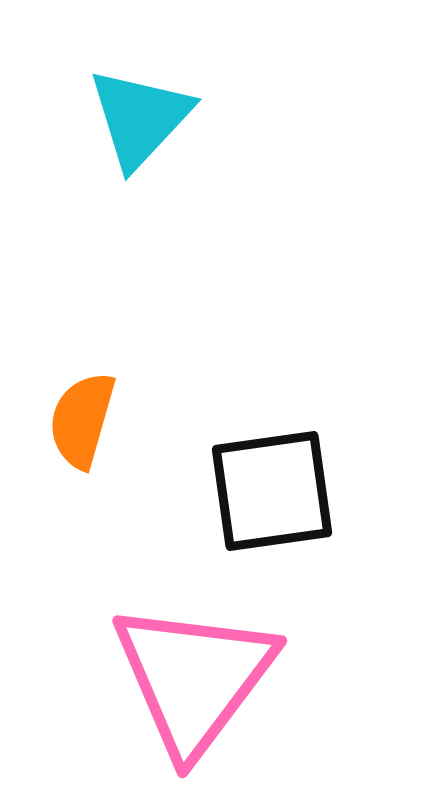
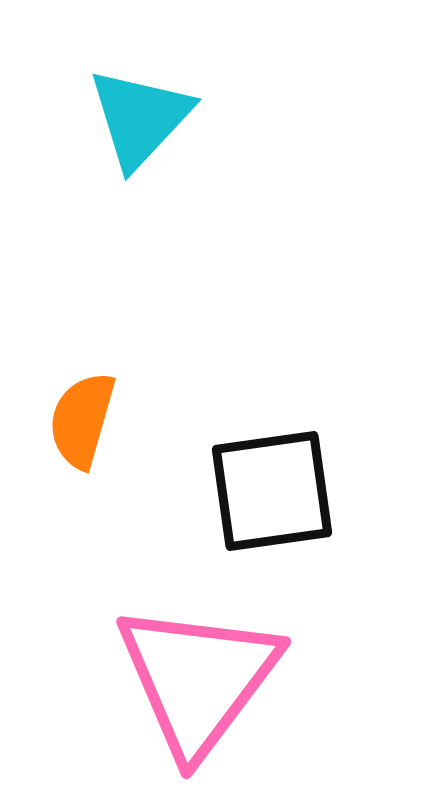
pink triangle: moved 4 px right, 1 px down
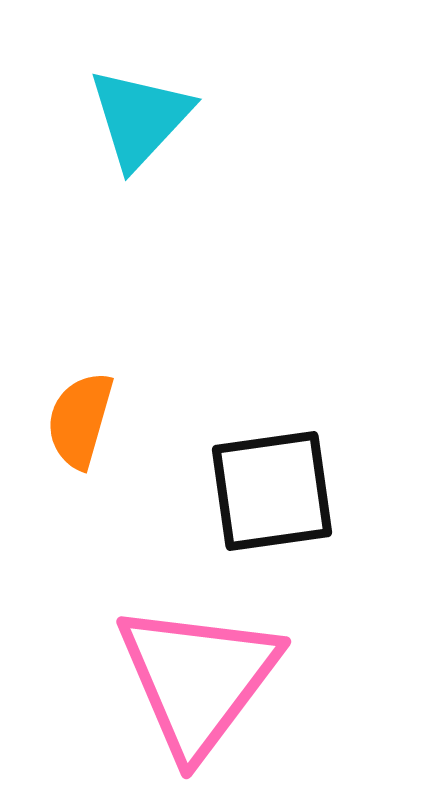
orange semicircle: moved 2 px left
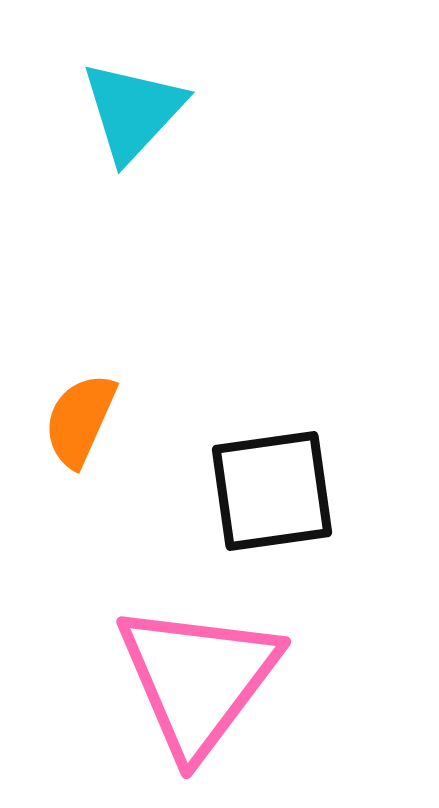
cyan triangle: moved 7 px left, 7 px up
orange semicircle: rotated 8 degrees clockwise
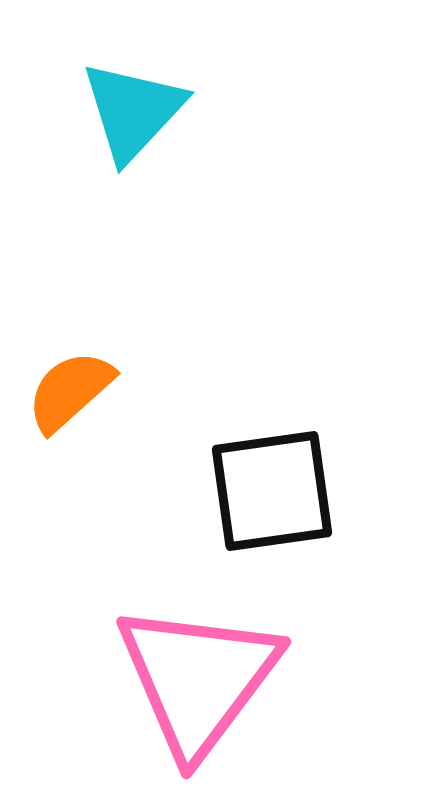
orange semicircle: moved 10 px left, 29 px up; rotated 24 degrees clockwise
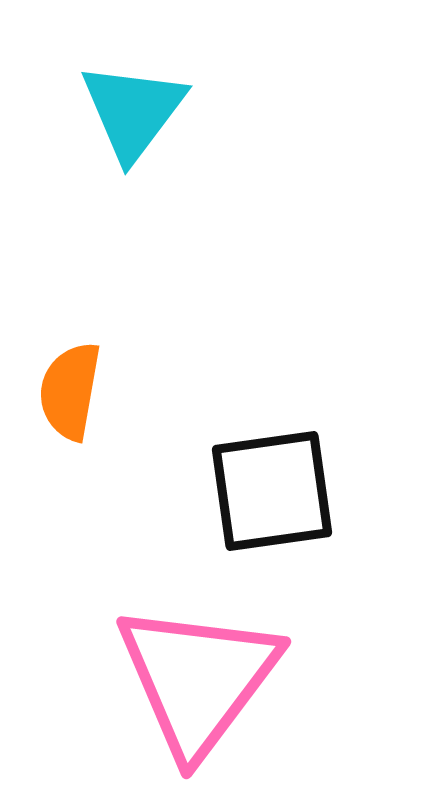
cyan triangle: rotated 6 degrees counterclockwise
orange semicircle: rotated 38 degrees counterclockwise
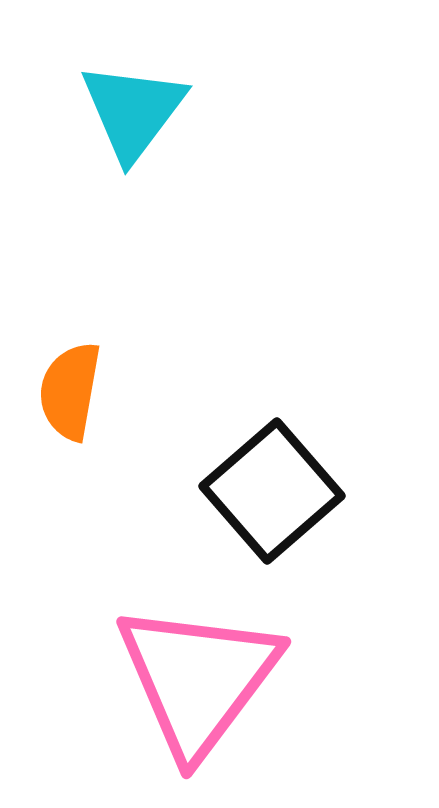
black square: rotated 33 degrees counterclockwise
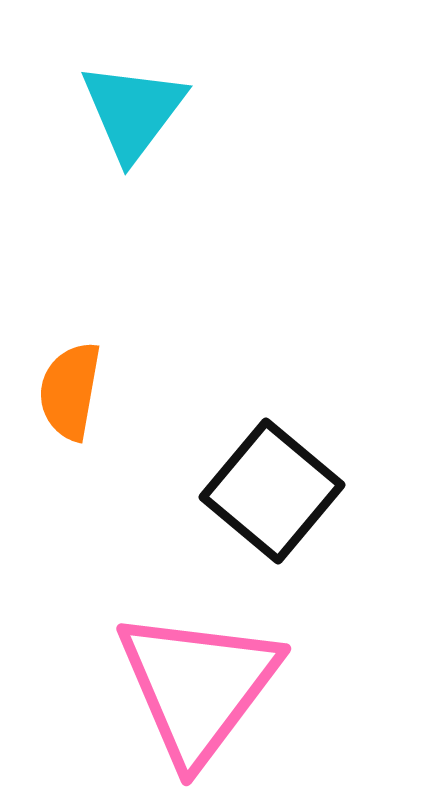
black square: rotated 9 degrees counterclockwise
pink triangle: moved 7 px down
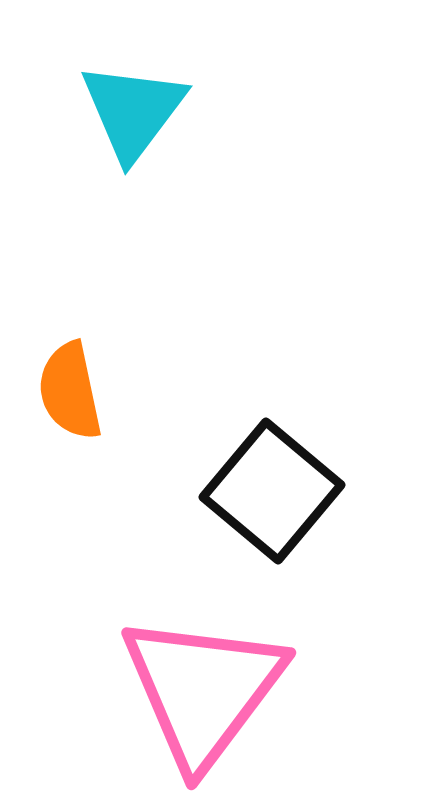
orange semicircle: rotated 22 degrees counterclockwise
pink triangle: moved 5 px right, 4 px down
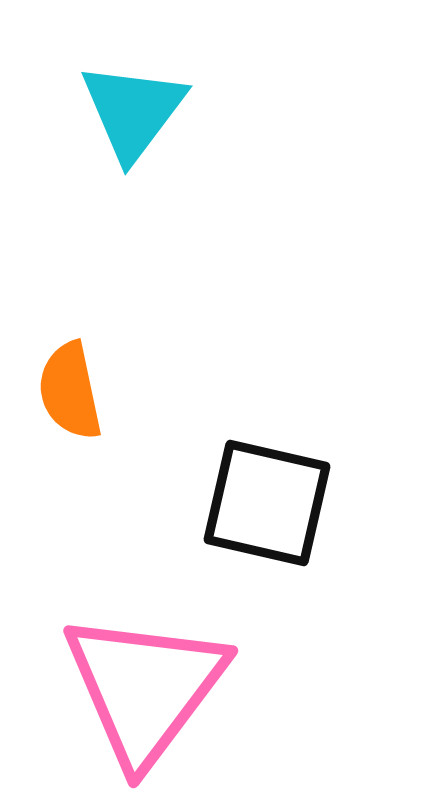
black square: moved 5 px left, 12 px down; rotated 27 degrees counterclockwise
pink triangle: moved 58 px left, 2 px up
